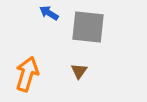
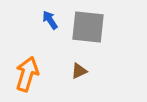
blue arrow: moved 1 px right, 7 px down; rotated 24 degrees clockwise
brown triangle: rotated 30 degrees clockwise
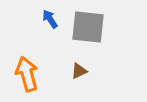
blue arrow: moved 1 px up
orange arrow: rotated 32 degrees counterclockwise
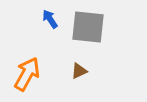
orange arrow: rotated 44 degrees clockwise
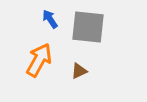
orange arrow: moved 12 px right, 14 px up
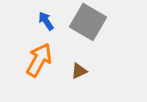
blue arrow: moved 4 px left, 2 px down
gray square: moved 5 px up; rotated 24 degrees clockwise
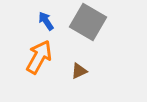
orange arrow: moved 3 px up
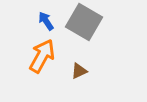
gray square: moved 4 px left
orange arrow: moved 3 px right, 1 px up
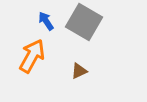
orange arrow: moved 10 px left
